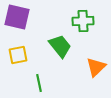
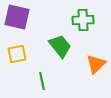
green cross: moved 1 px up
yellow square: moved 1 px left, 1 px up
orange triangle: moved 3 px up
green line: moved 3 px right, 2 px up
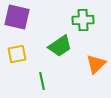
green trapezoid: rotated 95 degrees clockwise
